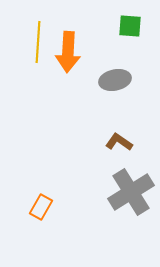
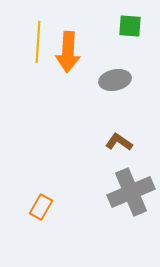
gray cross: rotated 9 degrees clockwise
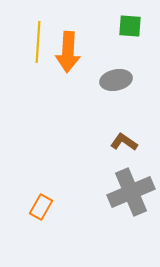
gray ellipse: moved 1 px right
brown L-shape: moved 5 px right
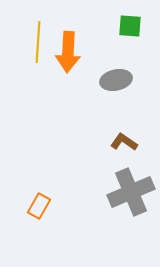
orange rectangle: moved 2 px left, 1 px up
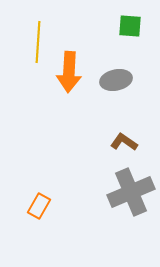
orange arrow: moved 1 px right, 20 px down
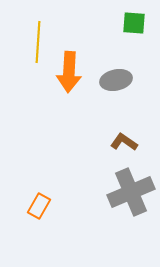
green square: moved 4 px right, 3 px up
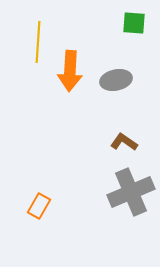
orange arrow: moved 1 px right, 1 px up
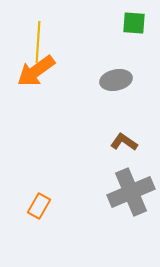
orange arrow: moved 34 px left; rotated 51 degrees clockwise
